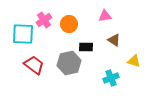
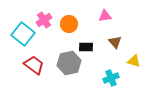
cyan square: rotated 35 degrees clockwise
brown triangle: moved 1 px right, 2 px down; rotated 16 degrees clockwise
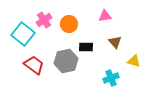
gray hexagon: moved 3 px left, 2 px up
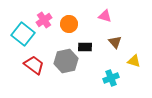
pink triangle: rotated 24 degrees clockwise
black rectangle: moved 1 px left
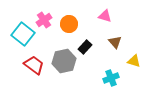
black rectangle: rotated 48 degrees counterclockwise
gray hexagon: moved 2 px left
